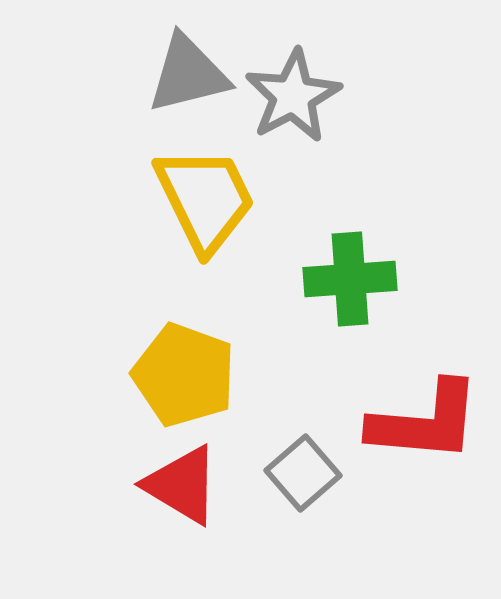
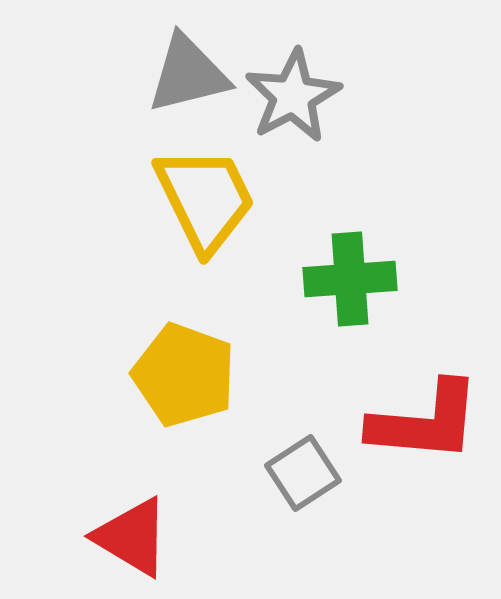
gray square: rotated 8 degrees clockwise
red triangle: moved 50 px left, 52 px down
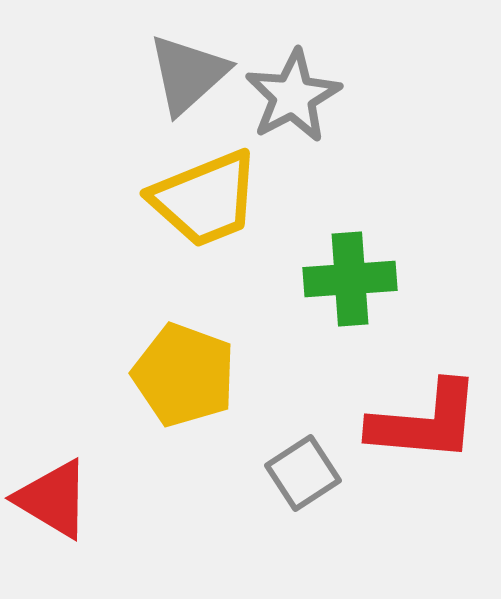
gray triangle: rotated 28 degrees counterclockwise
yellow trapezoid: rotated 94 degrees clockwise
red triangle: moved 79 px left, 38 px up
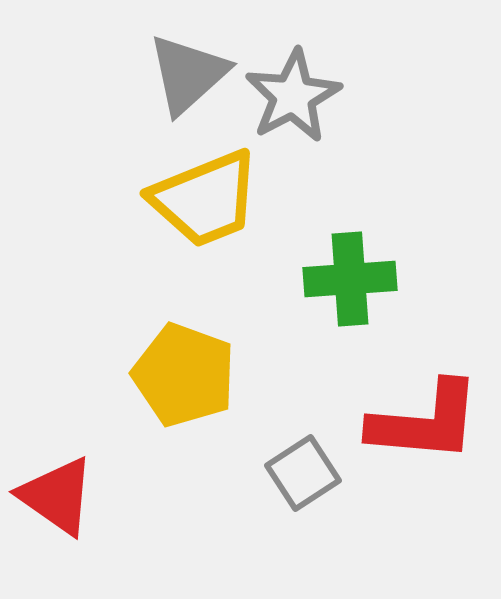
red triangle: moved 4 px right, 3 px up; rotated 4 degrees clockwise
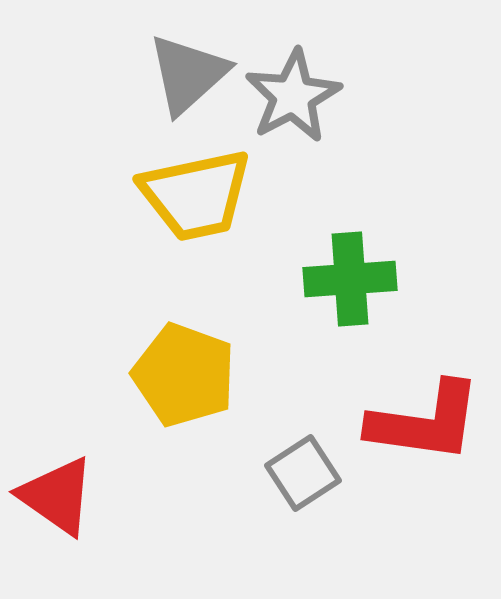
yellow trapezoid: moved 9 px left, 4 px up; rotated 10 degrees clockwise
red L-shape: rotated 3 degrees clockwise
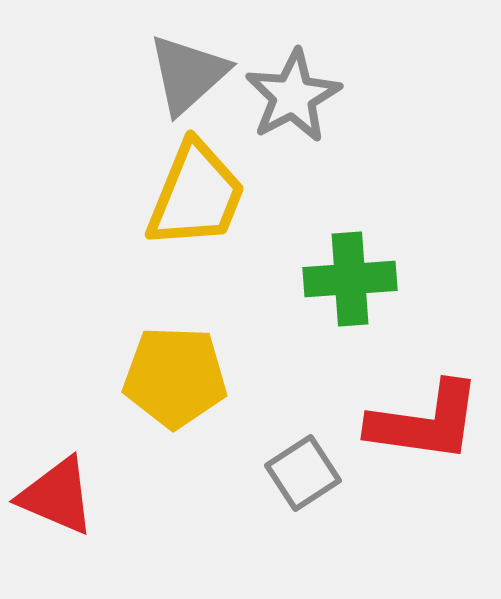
yellow trapezoid: rotated 56 degrees counterclockwise
yellow pentagon: moved 9 px left, 2 px down; rotated 18 degrees counterclockwise
red triangle: rotated 12 degrees counterclockwise
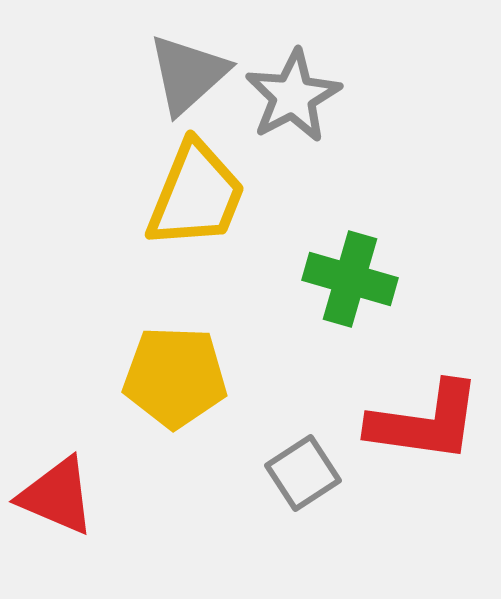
green cross: rotated 20 degrees clockwise
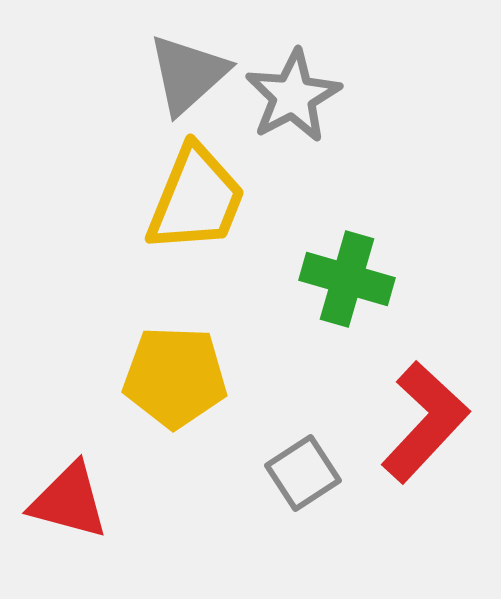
yellow trapezoid: moved 4 px down
green cross: moved 3 px left
red L-shape: rotated 55 degrees counterclockwise
red triangle: moved 12 px right, 5 px down; rotated 8 degrees counterclockwise
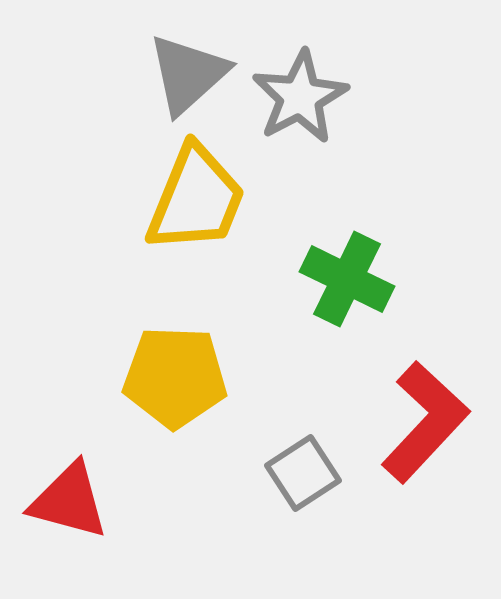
gray star: moved 7 px right, 1 px down
green cross: rotated 10 degrees clockwise
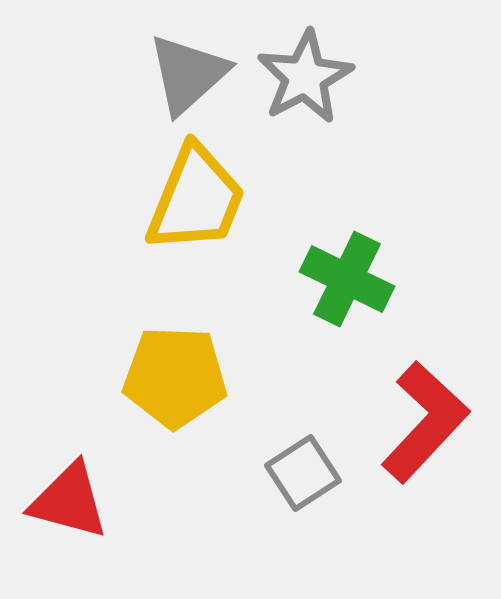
gray star: moved 5 px right, 20 px up
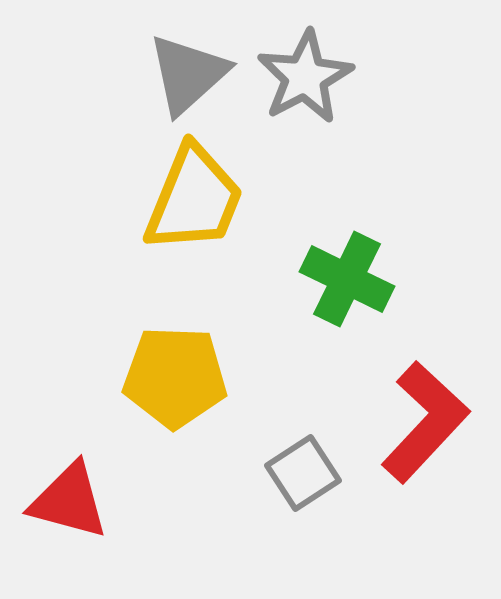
yellow trapezoid: moved 2 px left
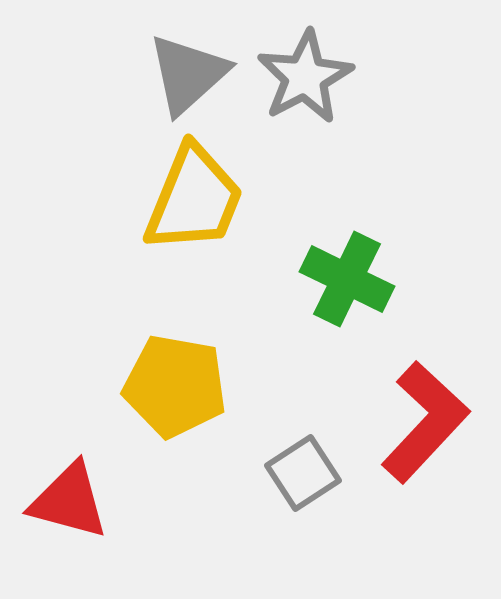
yellow pentagon: moved 9 px down; rotated 8 degrees clockwise
